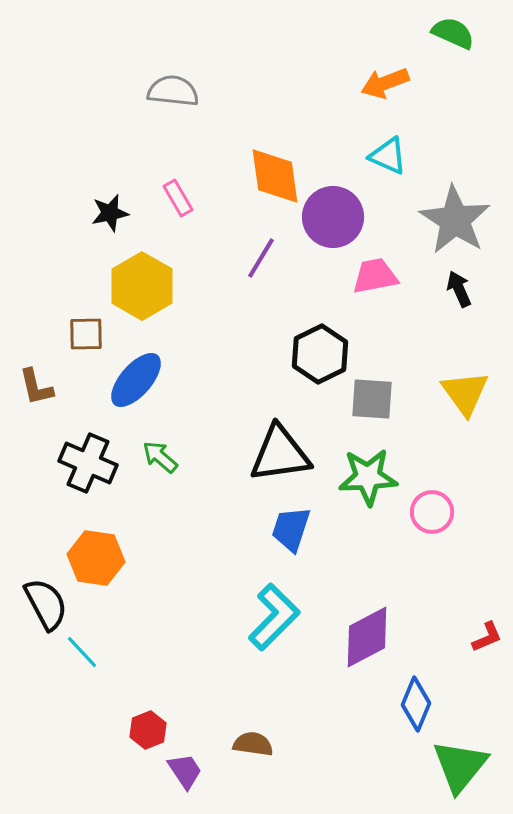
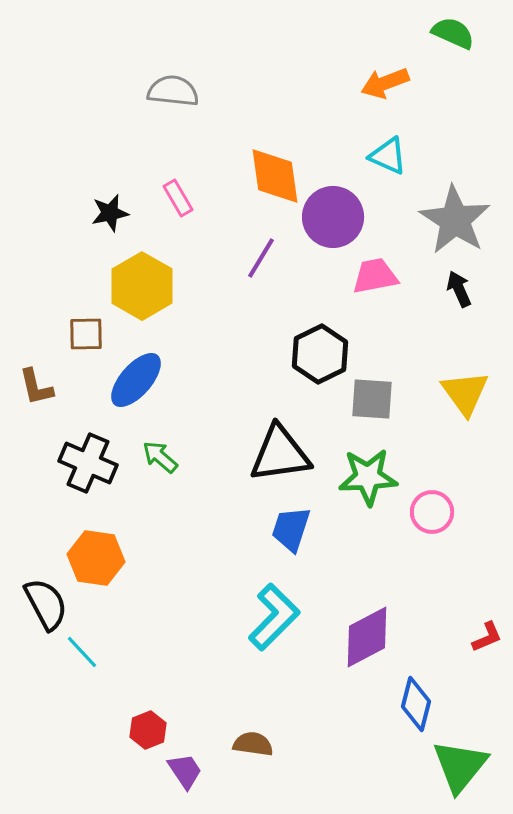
blue diamond: rotated 8 degrees counterclockwise
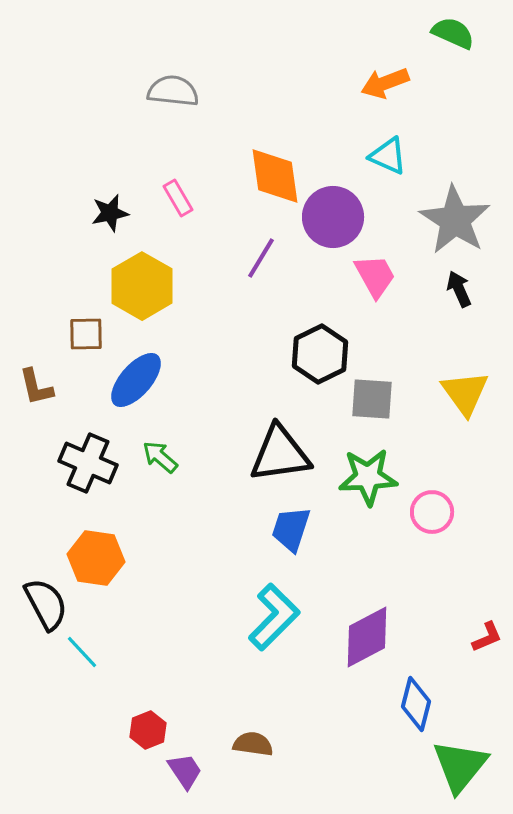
pink trapezoid: rotated 72 degrees clockwise
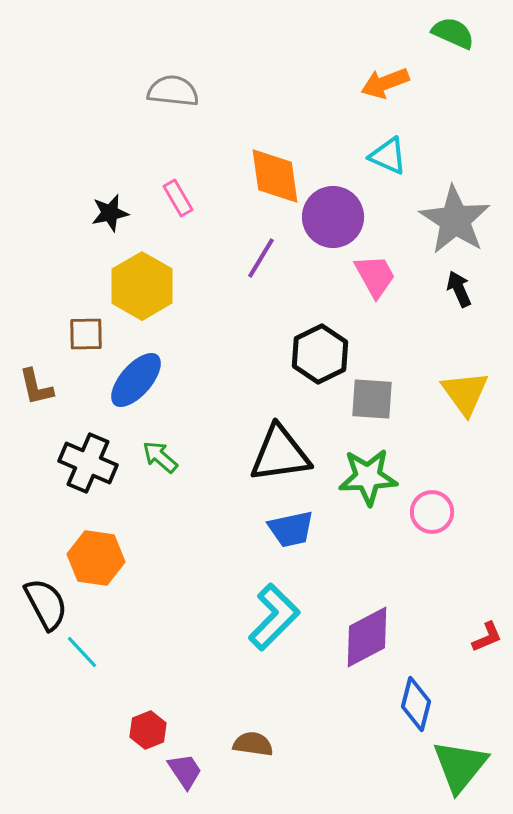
blue trapezoid: rotated 120 degrees counterclockwise
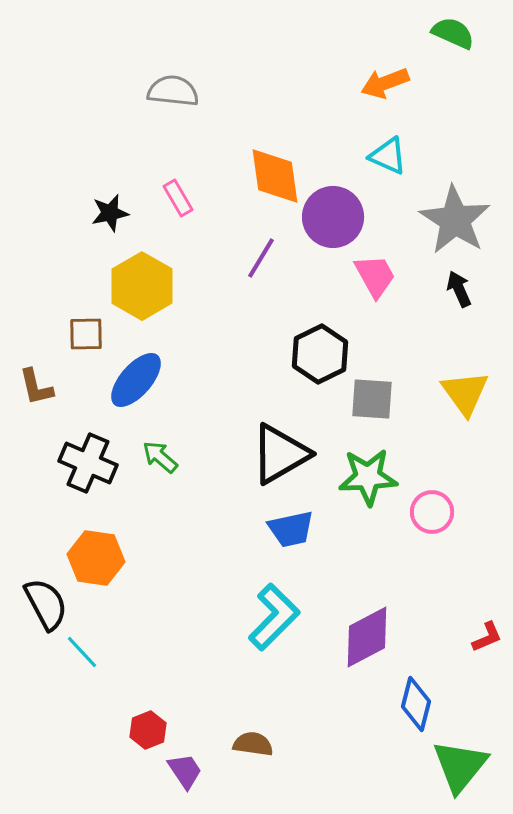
black triangle: rotated 22 degrees counterclockwise
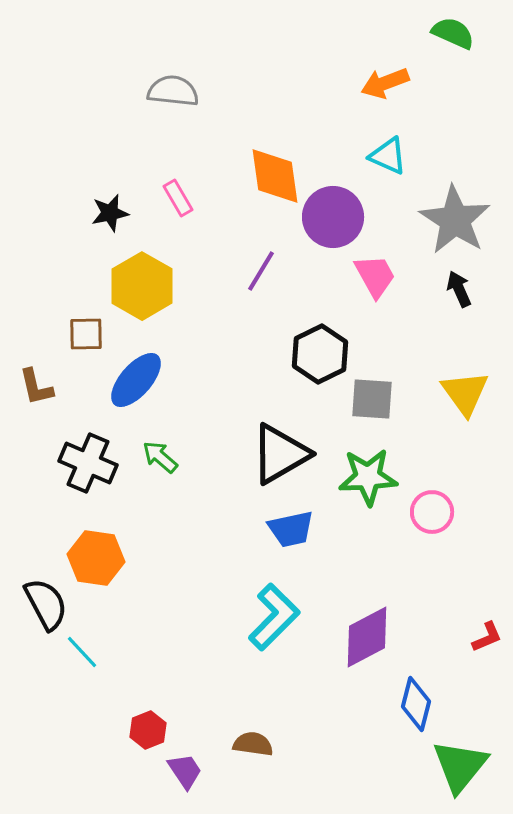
purple line: moved 13 px down
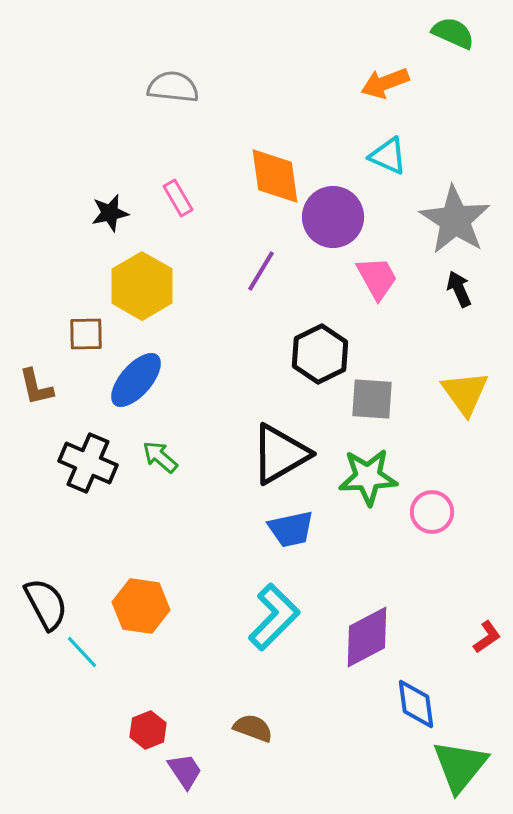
gray semicircle: moved 4 px up
pink trapezoid: moved 2 px right, 2 px down
orange hexagon: moved 45 px right, 48 px down
red L-shape: rotated 12 degrees counterclockwise
blue diamond: rotated 22 degrees counterclockwise
brown semicircle: moved 16 px up; rotated 12 degrees clockwise
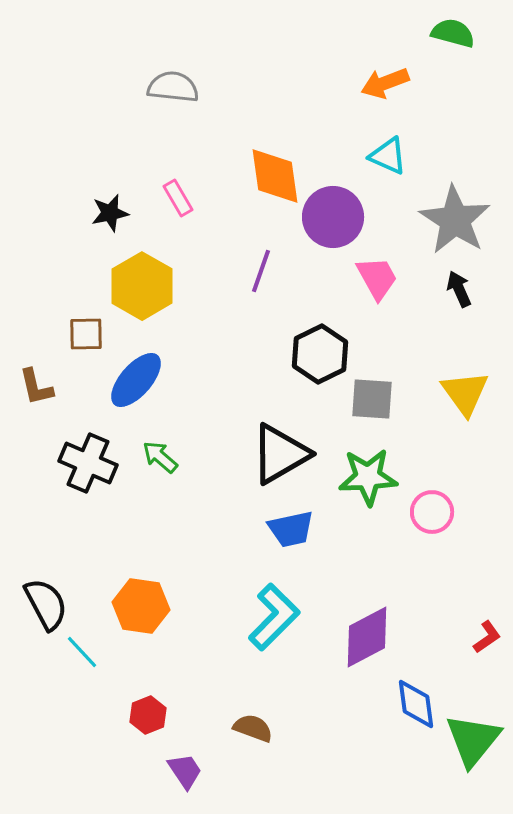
green semicircle: rotated 9 degrees counterclockwise
purple line: rotated 12 degrees counterclockwise
red hexagon: moved 15 px up
green triangle: moved 13 px right, 26 px up
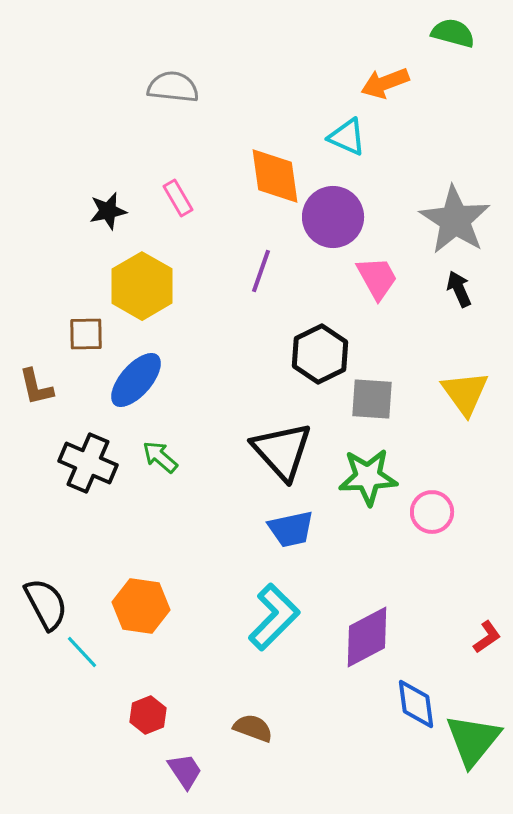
cyan triangle: moved 41 px left, 19 px up
black star: moved 2 px left, 2 px up
black triangle: moved 2 px right, 3 px up; rotated 42 degrees counterclockwise
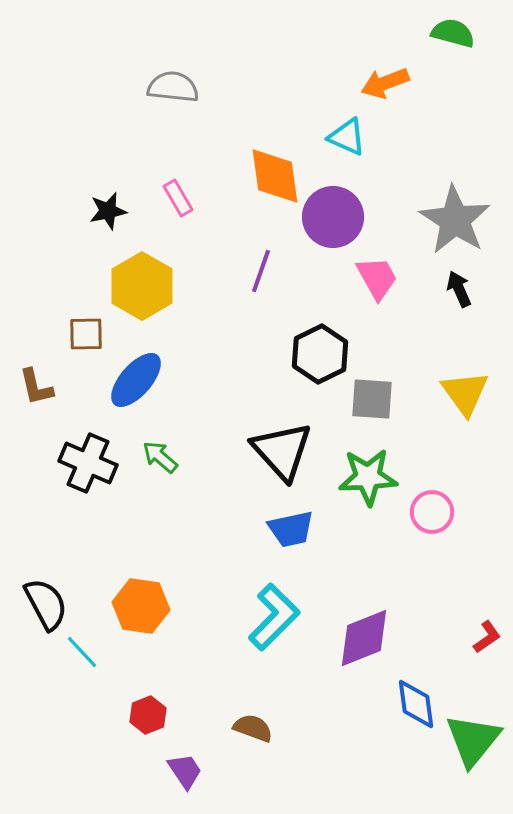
purple diamond: moved 3 px left, 1 px down; rotated 6 degrees clockwise
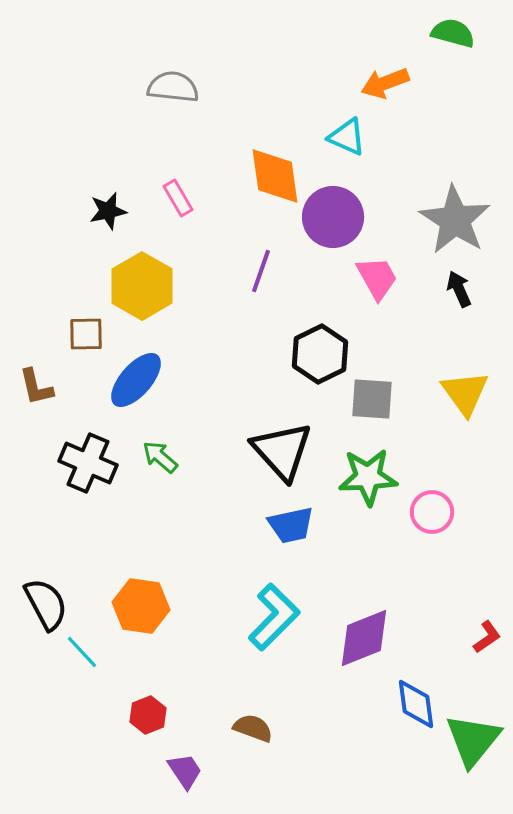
blue trapezoid: moved 4 px up
